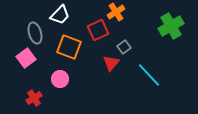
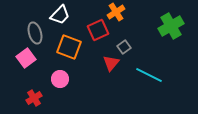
cyan line: rotated 20 degrees counterclockwise
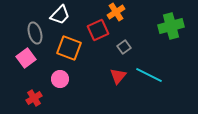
green cross: rotated 15 degrees clockwise
orange square: moved 1 px down
red triangle: moved 7 px right, 13 px down
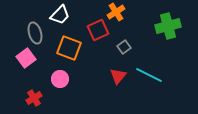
green cross: moved 3 px left
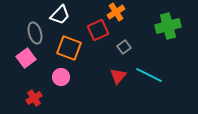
pink circle: moved 1 px right, 2 px up
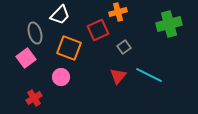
orange cross: moved 2 px right; rotated 18 degrees clockwise
green cross: moved 1 px right, 2 px up
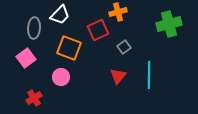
gray ellipse: moved 1 px left, 5 px up; rotated 20 degrees clockwise
cyan line: rotated 64 degrees clockwise
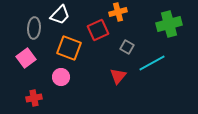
gray square: moved 3 px right; rotated 24 degrees counterclockwise
cyan line: moved 3 px right, 12 px up; rotated 60 degrees clockwise
red cross: rotated 21 degrees clockwise
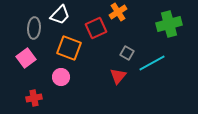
orange cross: rotated 18 degrees counterclockwise
red square: moved 2 px left, 2 px up
gray square: moved 6 px down
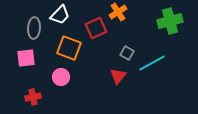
green cross: moved 1 px right, 3 px up
pink square: rotated 30 degrees clockwise
red cross: moved 1 px left, 1 px up
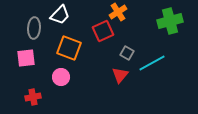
red square: moved 7 px right, 3 px down
red triangle: moved 2 px right, 1 px up
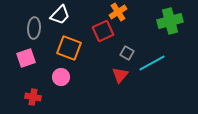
pink square: rotated 12 degrees counterclockwise
red cross: rotated 21 degrees clockwise
